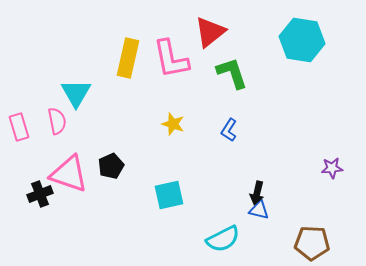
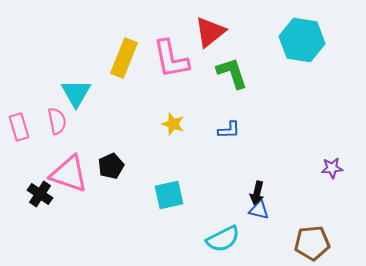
yellow rectangle: moved 4 px left; rotated 9 degrees clockwise
blue L-shape: rotated 125 degrees counterclockwise
black cross: rotated 35 degrees counterclockwise
brown pentagon: rotated 8 degrees counterclockwise
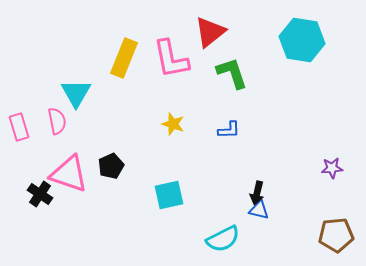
brown pentagon: moved 24 px right, 8 px up
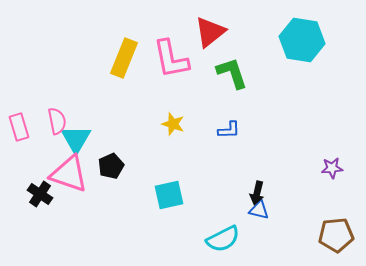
cyan triangle: moved 46 px down
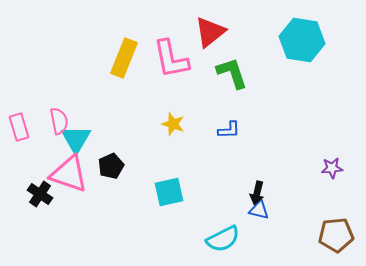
pink semicircle: moved 2 px right
cyan square: moved 3 px up
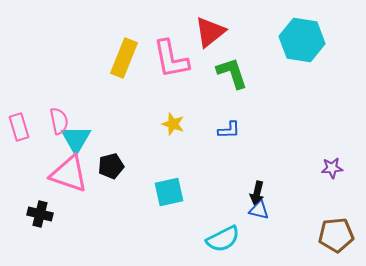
black pentagon: rotated 10 degrees clockwise
black cross: moved 20 px down; rotated 20 degrees counterclockwise
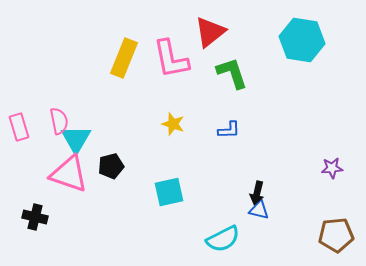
black cross: moved 5 px left, 3 px down
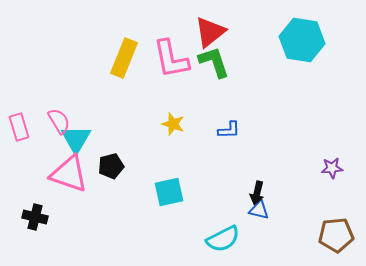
green L-shape: moved 18 px left, 11 px up
pink semicircle: rotated 20 degrees counterclockwise
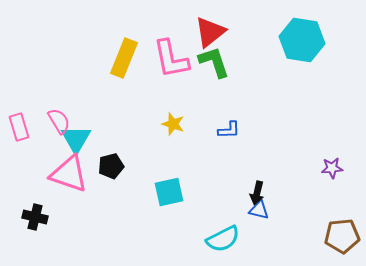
brown pentagon: moved 6 px right, 1 px down
